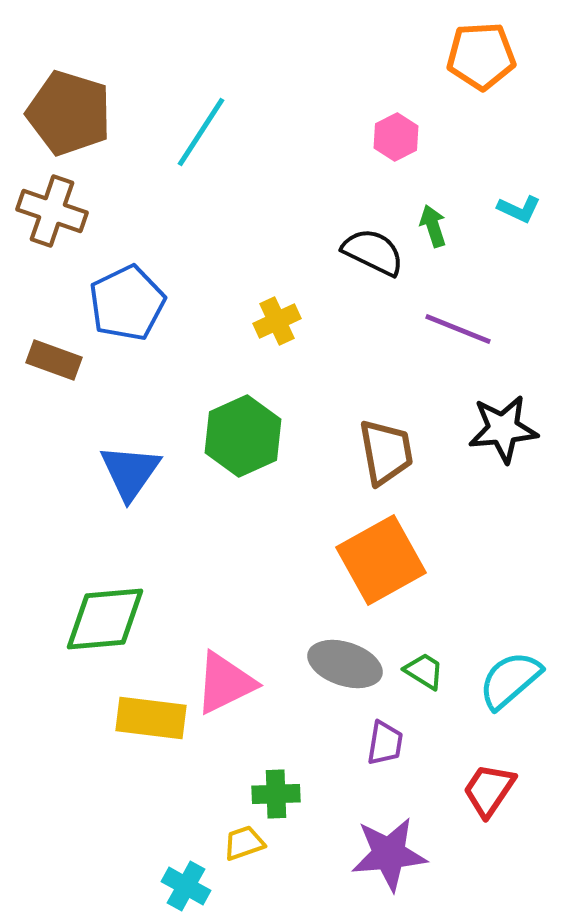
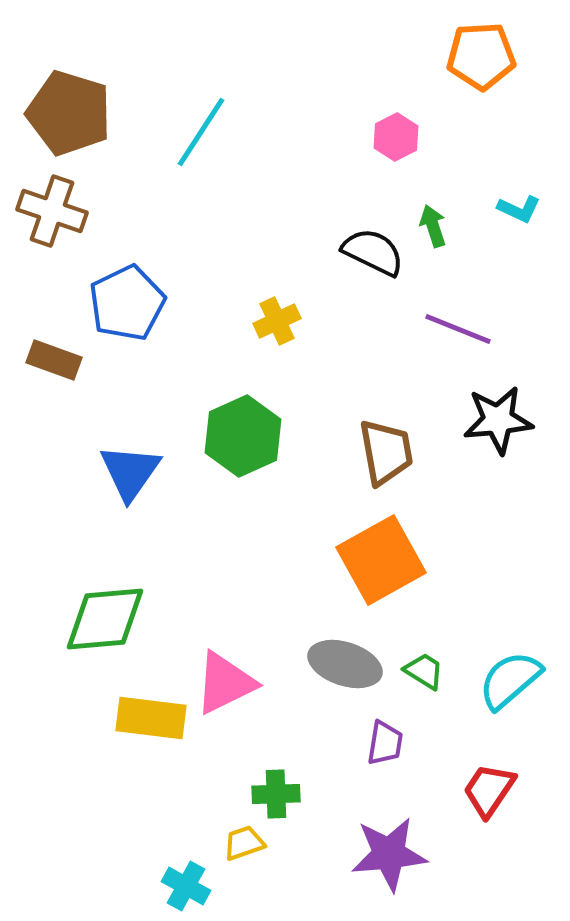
black star: moved 5 px left, 9 px up
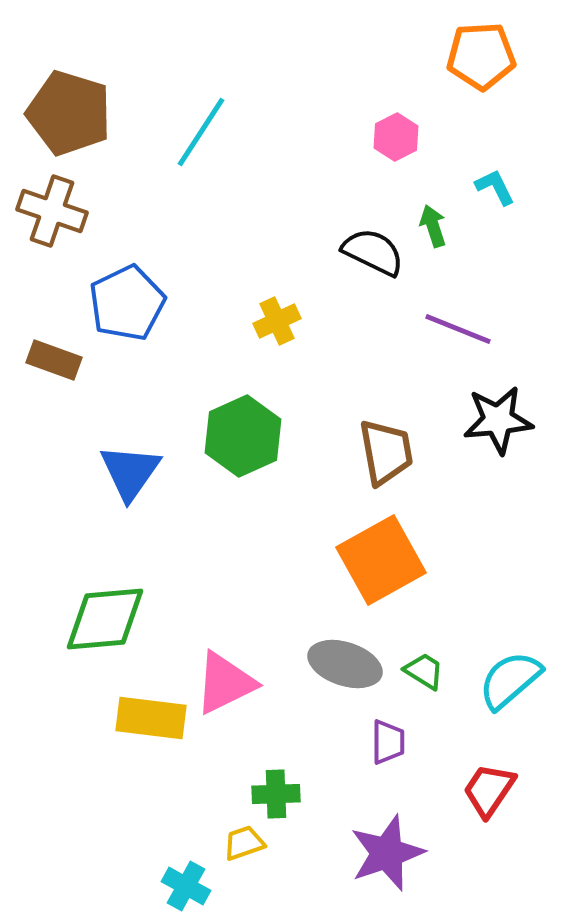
cyan L-shape: moved 24 px left, 22 px up; rotated 141 degrees counterclockwise
purple trapezoid: moved 3 px right, 1 px up; rotated 9 degrees counterclockwise
purple star: moved 2 px left, 1 px up; rotated 14 degrees counterclockwise
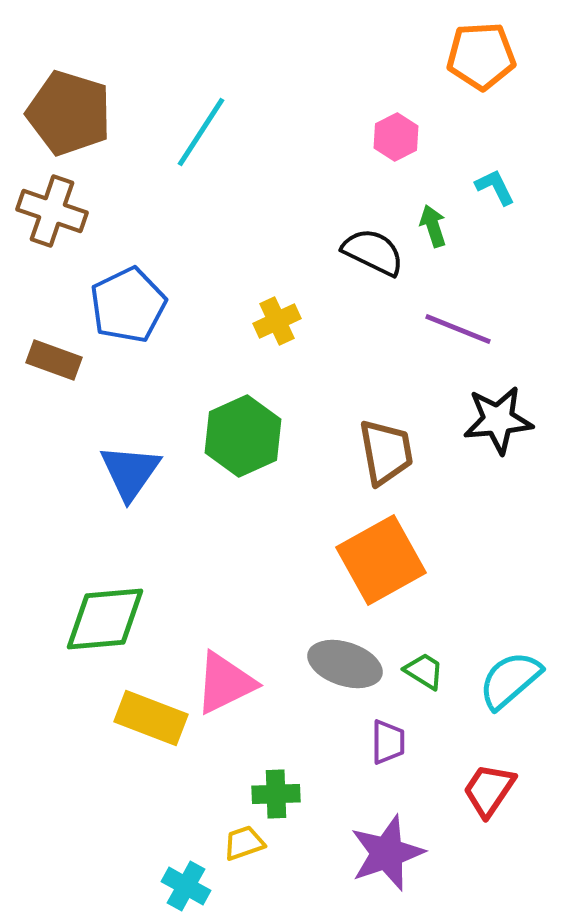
blue pentagon: moved 1 px right, 2 px down
yellow rectangle: rotated 14 degrees clockwise
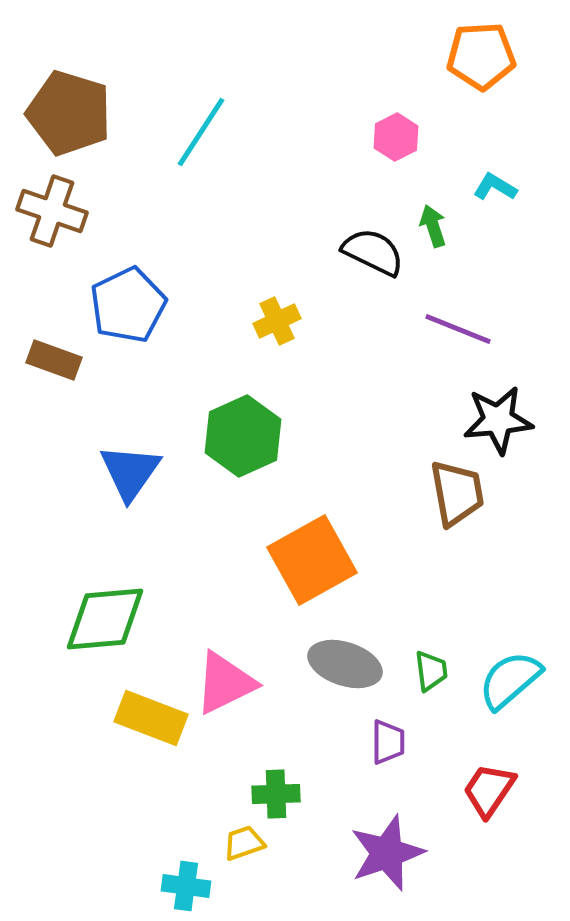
cyan L-shape: rotated 33 degrees counterclockwise
brown trapezoid: moved 71 px right, 41 px down
orange square: moved 69 px left
green trapezoid: moved 7 px right; rotated 51 degrees clockwise
cyan cross: rotated 21 degrees counterclockwise
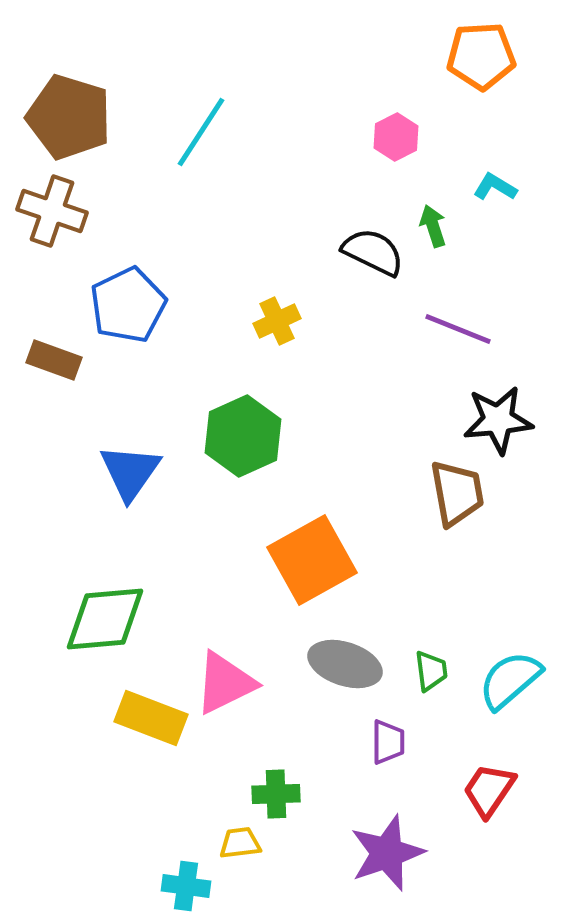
brown pentagon: moved 4 px down
yellow trapezoid: moved 4 px left; rotated 12 degrees clockwise
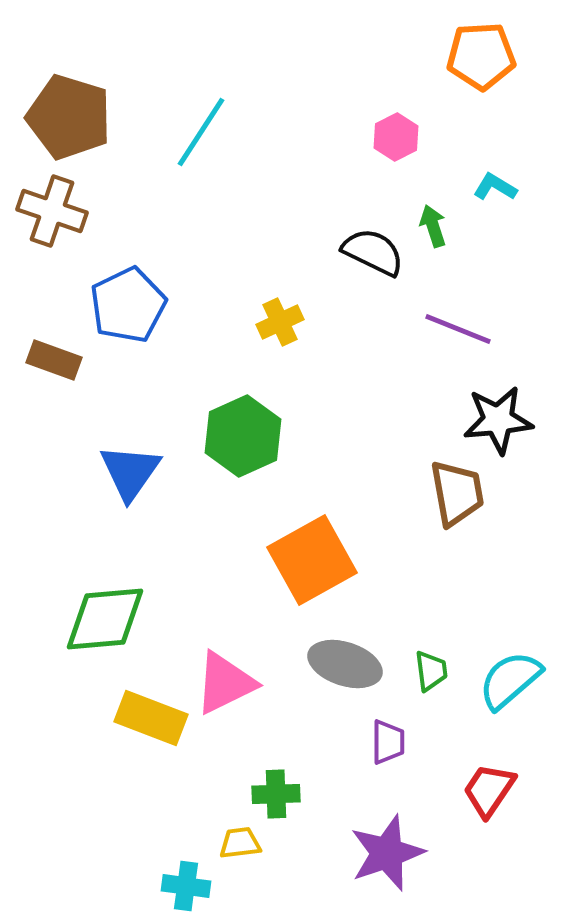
yellow cross: moved 3 px right, 1 px down
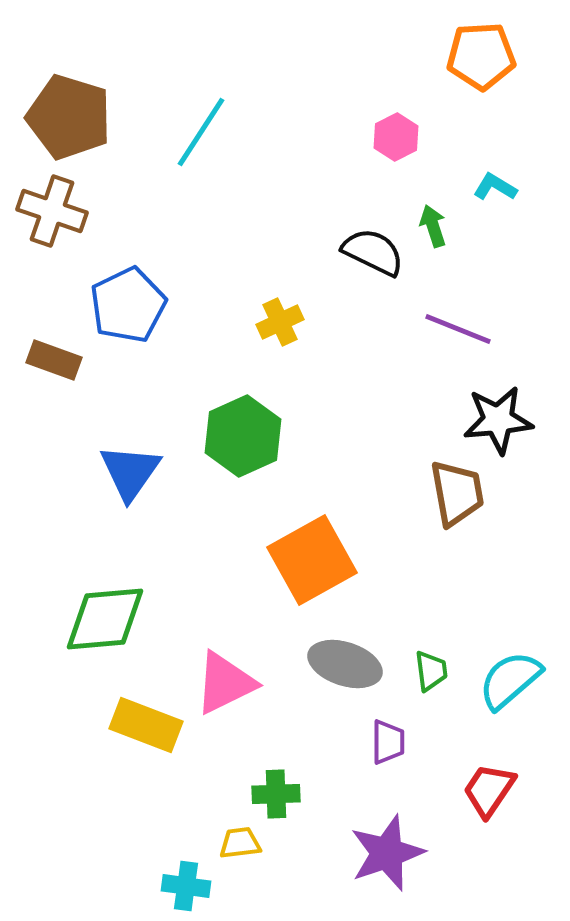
yellow rectangle: moved 5 px left, 7 px down
